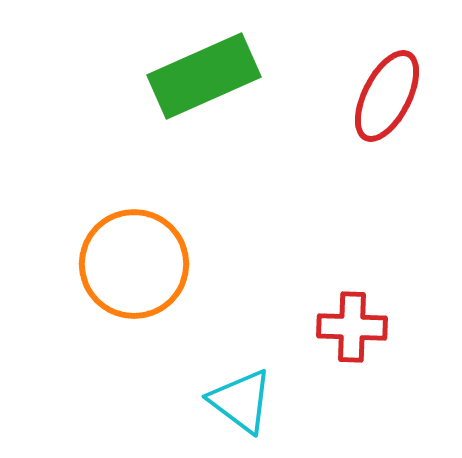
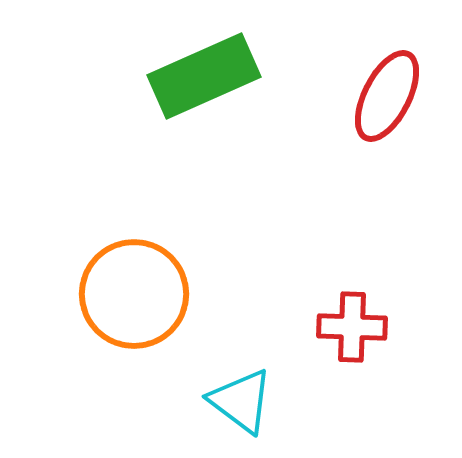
orange circle: moved 30 px down
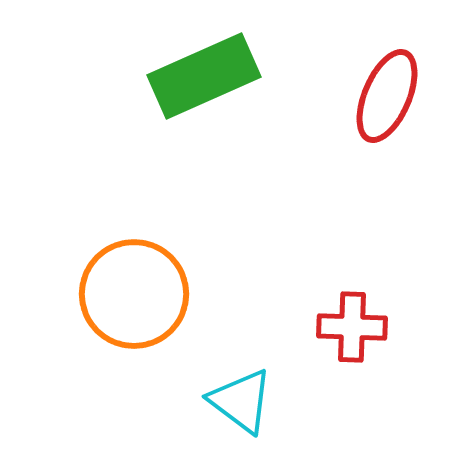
red ellipse: rotated 4 degrees counterclockwise
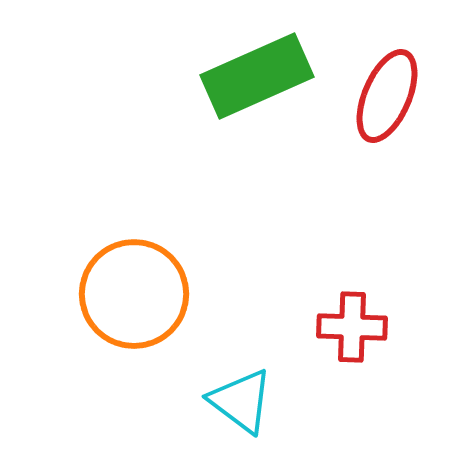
green rectangle: moved 53 px right
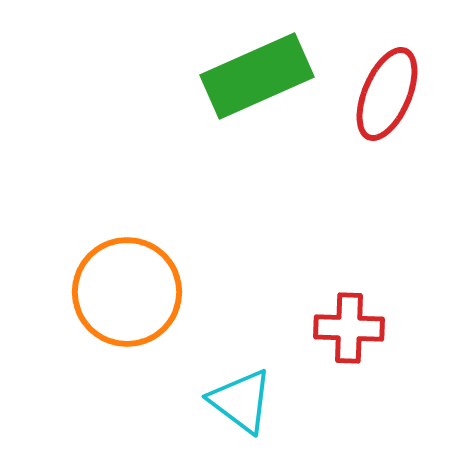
red ellipse: moved 2 px up
orange circle: moved 7 px left, 2 px up
red cross: moved 3 px left, 1 px down
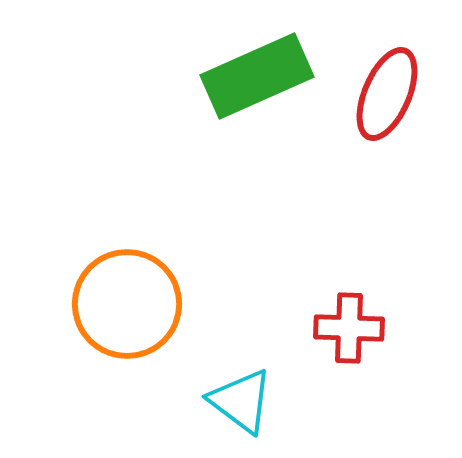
orange circle: moved 12 px down
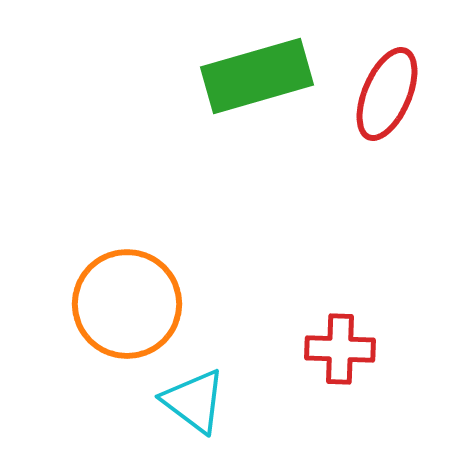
green rectangle: rotated 8 degrees clockwise
red cross: moved 9 px left, 21 px down
cyan triangle: moved 47 px left
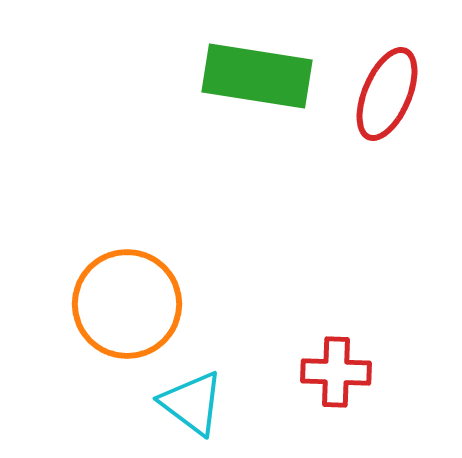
green rectangle: rotated 25 degrees clockwise
red cross: moved 4 px left, 23 px down
cyan triangle: moved 2 px left, 2 px down
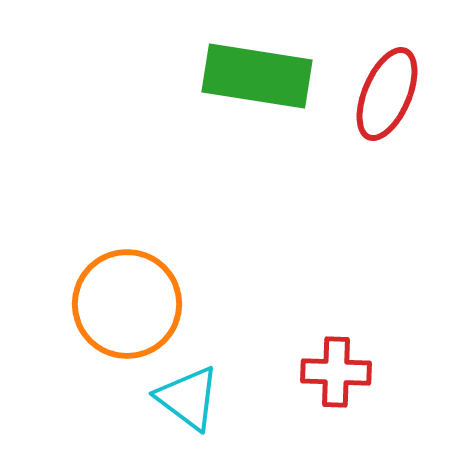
cyan triangle: moved 4 px left, 5 px up
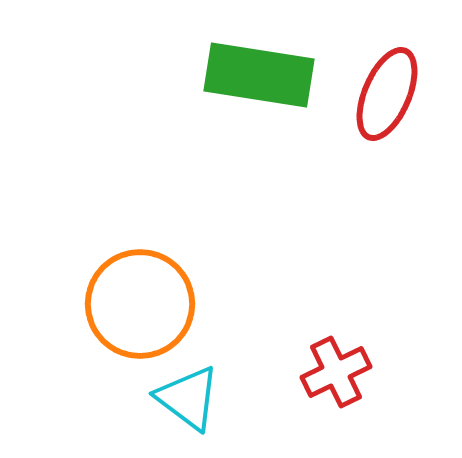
green rectangle: moved 2 px right, 1 px up
orange circle: moved 13 px right
red cross: rotated 28 degrees counterclockwise
